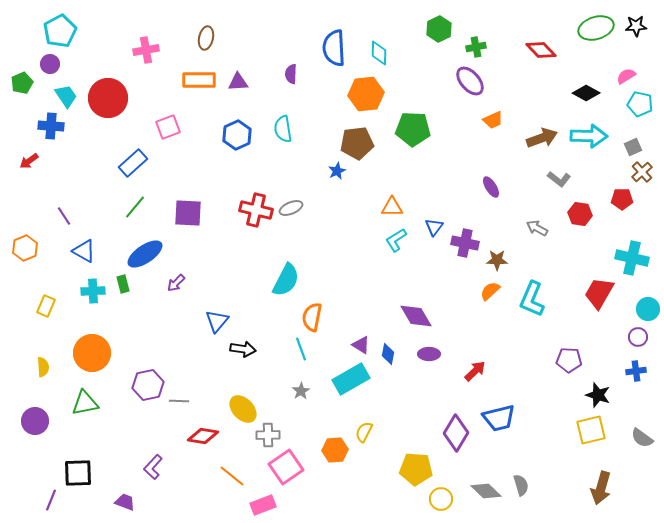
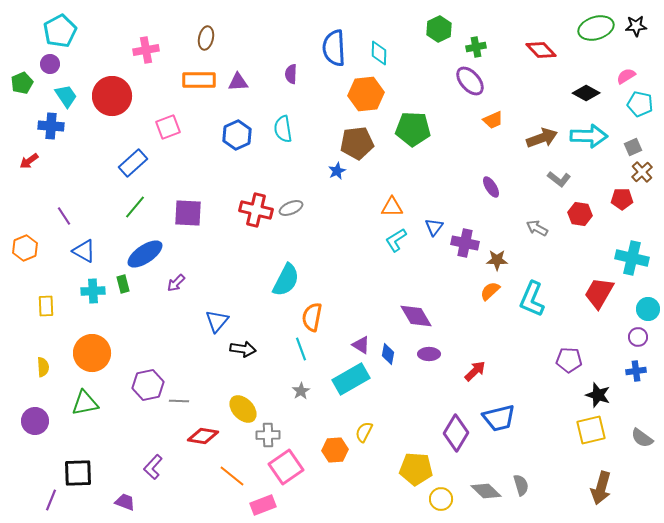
red circle at (108, 98): moved 4 px right, 2 px up
yellow rectangle at (46, 306): rotated 25 degrees counterclockwise
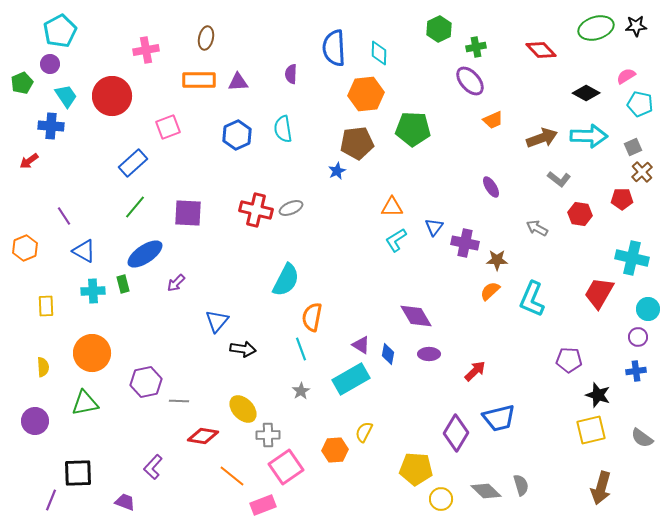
purple hexagon at (148, 385): moved 2 px left, 3 px up
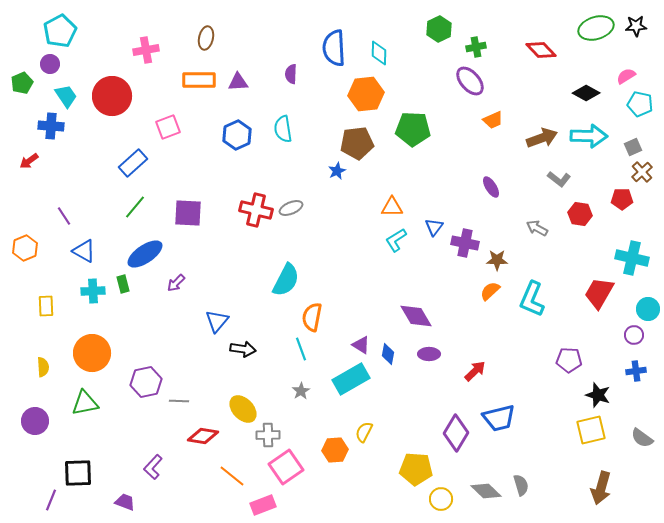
purple circle at (638, 337): moved 4 px left, 2 px up
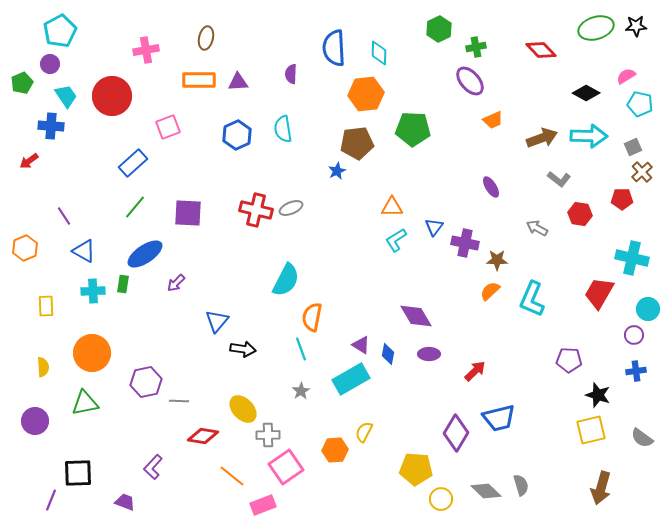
green rectangle at (123, 284): rotated 24 degrees clockwise
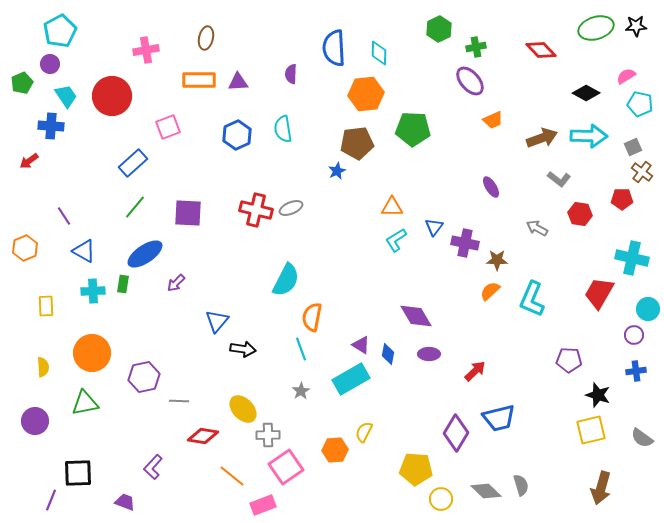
brown cross at (642, 172): rotated 10 degrees counterclockwise
purple hexagon at (146, 382): moved 2 px left, 5 px up
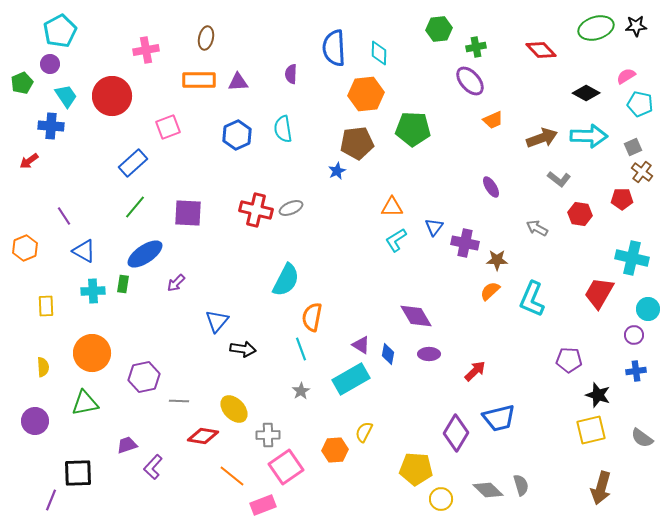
green hexagon at (439, 29): rotated 20 degrees clockwise
yellow ellipse at (243, 409): moved 9 px left
gray diamond at (486, 491): moved 2 px right, 1 px up
purple trapezoid at (125, 502): moved 2 px right, 57 px up; rotated 40 degrees counterclockwise
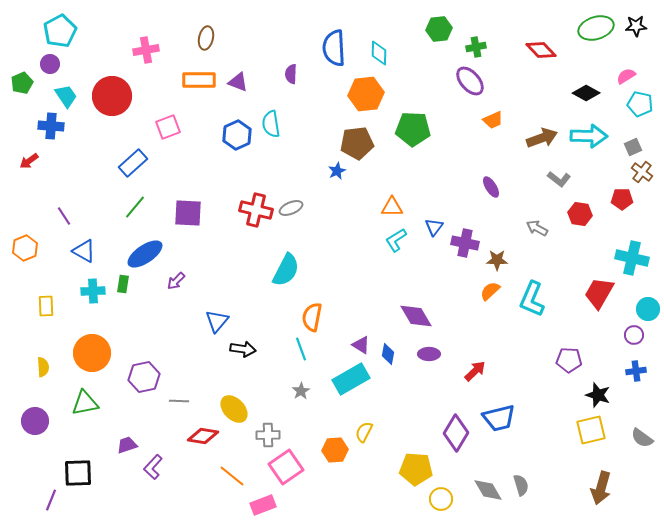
purple triangle at (238, 82): rotated 25 degrees clockwise
cyan semicircle at (283, 129): moved 12 px left, 5 px up
cyan semicircle at (286, 280): moved 10 px up
purple arrow at (176, 283): moved 2 px up
gray diamond at (488, 490): rotated 16 degrees clockwise
